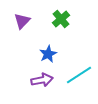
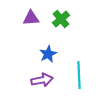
purple triangle: moved 9 px right, 3 px up; rotated 42 degrees clockwise
cyan line: rotated 60 degrees counterclockwise
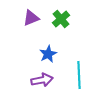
purple triangle: rotated 18 degrees counterclockwise
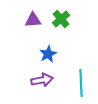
purple triangle: moved 2 px right, 2 px down; rotated 18 degrees clockwise
cyan line: moved 2 px right, 8 px down
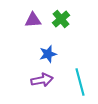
blue star: rotated 12 degrees clockwise
cyan line: moved 1 px left, 1 px up; rotated 12 degrees counterclockwise
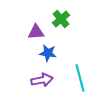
purple triangle: moved 3 px right, 12 px down
blue star: moved 1 px up; rotated 24 degrees clockwise
cyan line: moved 4 px up
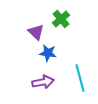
purple triangle: rotated 48 degrees clockwise
purple arrow: moved 1 px right, 2 px down
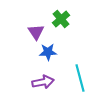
purple triangle: rotated 12 degrees clockwise
blue star: moved 1 px up; rotated 12 degrees counterclockwise
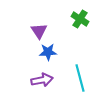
green cross: moved 19 px right; rotated 18 degrees counterclockwise
purple triangle: moved 3 px right, 1 px up
purple arrow: moved 1 px left, 2 px up
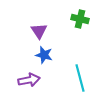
green cross: rotated 18 degrees counterclockwise
blue star: moved 4 px left, 3 px down; rotated 18 degrees clockwise
purple arrow: moved 13 px left
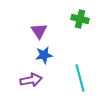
blue star: rotated 24 degrees counterclockwise
purple arrow: moved 2 px right
